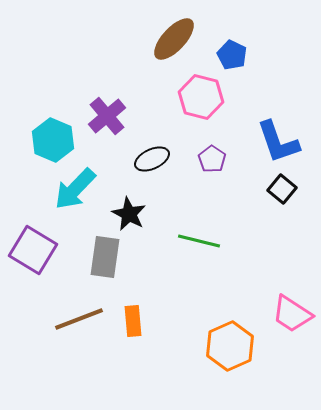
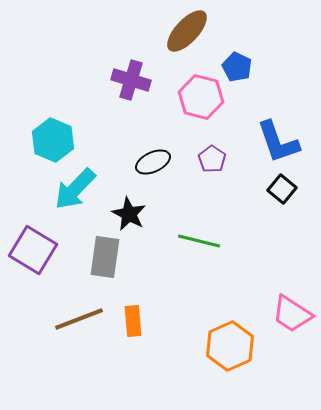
brown ellipse: moved 13 px right, 8 px up
blue pentagon: moved 5 px right, 12 px down
purple cross: moved 24 px right, 36 px up; rotated 33 degrees counterclockwise
black ellipse: moved 1 px right, 3 px down
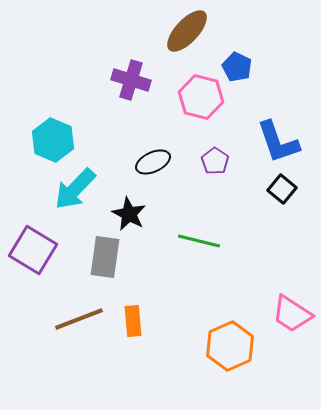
purple pentagon: moved 3 px right, 2 px down
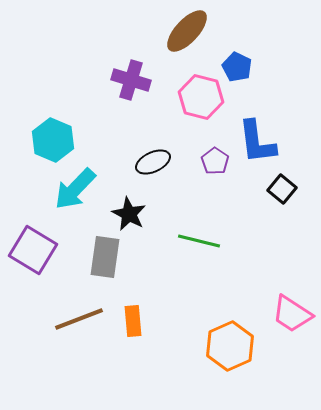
blue L-shape: moved 21 px left; rotated 12 degrees clockwise
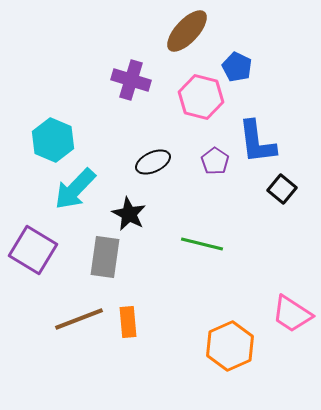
green line: moved 3 px right, 3 px down
orange rectangle: moved 5 px left, 1 px down
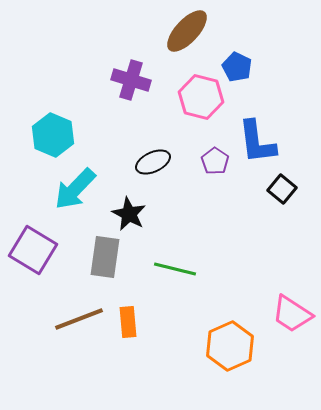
cyan hexagon: moved 5 px up
green line: moved 27 px left, 25 px down
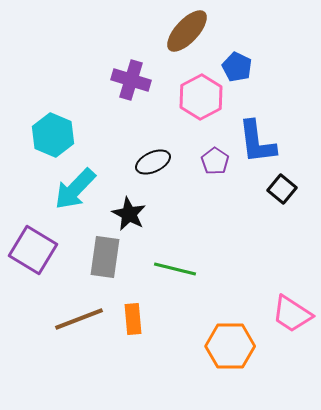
pink hexagon: rotated 18 degrees clockwise
orange rectangle: moved 5 px right, 3 px up
orange hexagon: rotated 24 degrees clockwise
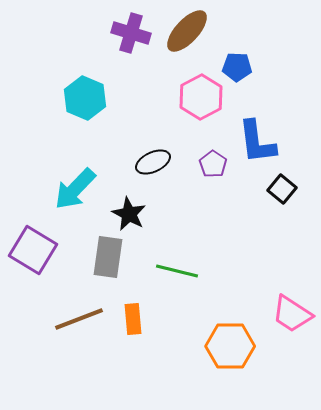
blue pentagon: rotated 24 degrees counterclockwise
purple cross: moved 47 px up
cyan hexagon: moved 32 px right, 37 px up
purple pentagon: moved 2 px left, 3 px down
gray rectangle: moved 3 px right
green line: moved 2 px right, 2 px down
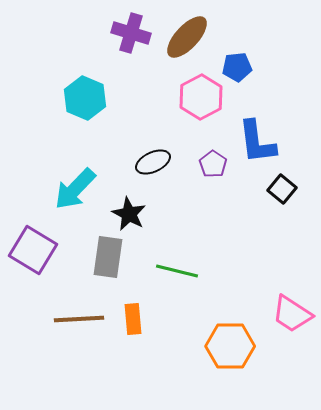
brown ellipse: moved 6 px down
blue pentagon: rotated 8 degrees counterclockwise
brown line: rotated 18 degrees clockwise
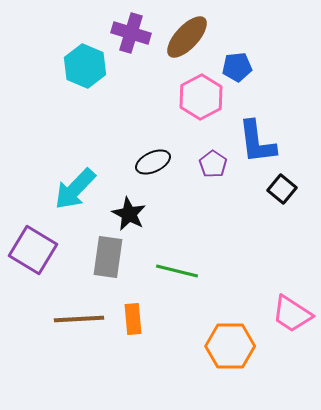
cyan hexagon: moved 32 px up
